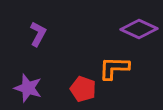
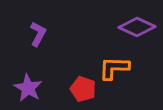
purple diamond: moved 2 px left, 2 px up
purple star: rotated 12 degrees clockwise
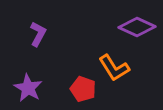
orange L-shape: rotated 124 degrees counterclockwise
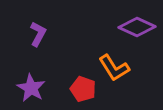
purple star: moved 3 px right
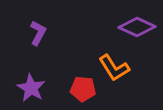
purple L-shape: moved 1 px up
red pentagon: rotated 15 degrees counterclockwise
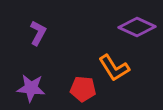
purple star: rotated 24 degrees counterclockwise
